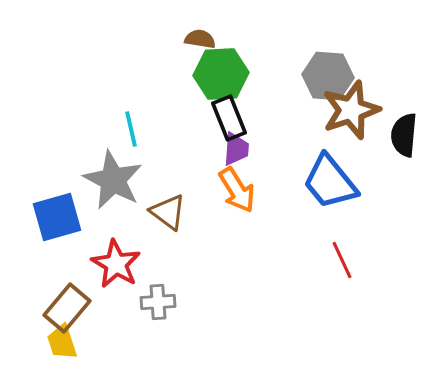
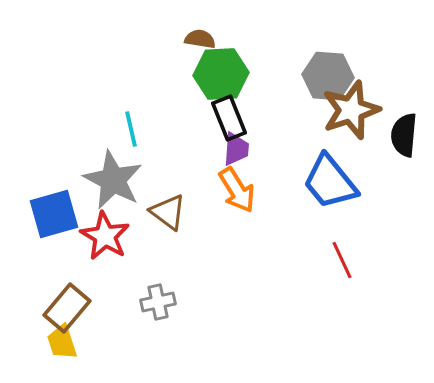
blue square: moved 3 px left, 3 px up
red star: moved 11 px left, 28 px up
gray cross: rotated 8 degrees counterclockwise
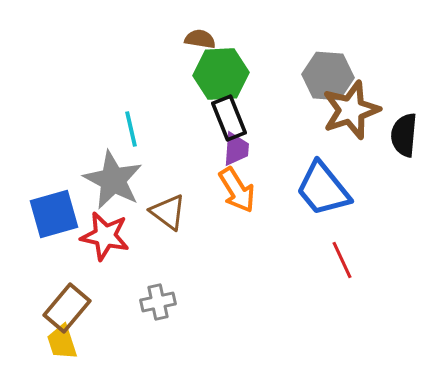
blue trapezoid: moved 7 px left, 7 px down
red star: rotated 18 degrees counterclockwise
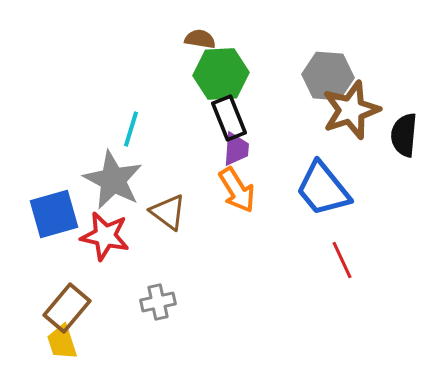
cyan line: rotated 30 degrees clockwise
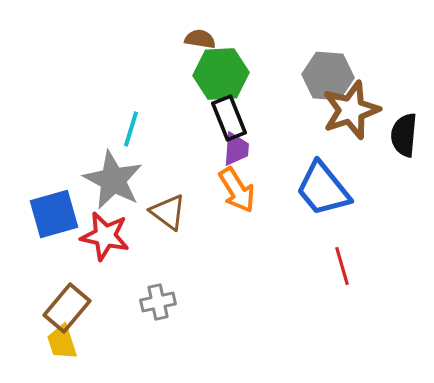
red line: moved 6 px down; rotated 9 degrees clockwise
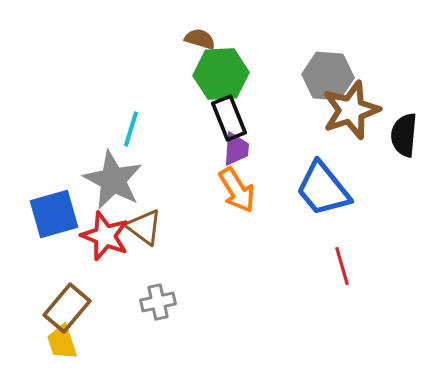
brown semicircle: rotated 8 degrees clockwise
brown triangle: moved 24 px left, 15 px down
red star: rotated 9 degrees clockwise
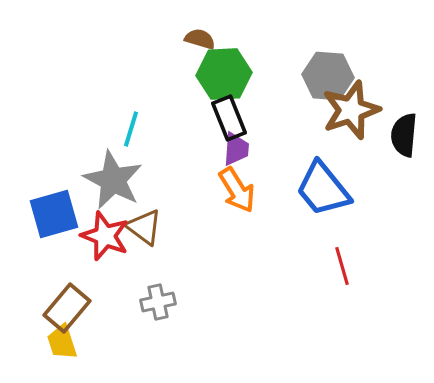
green hexagon: moved 3 px right
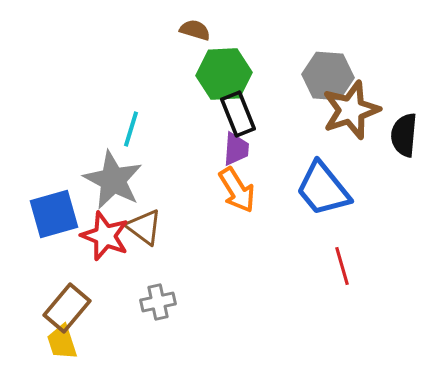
brown semicircle: moved 5 px left, 9 px up
black rectangle: moved 9 px right, 4 px up
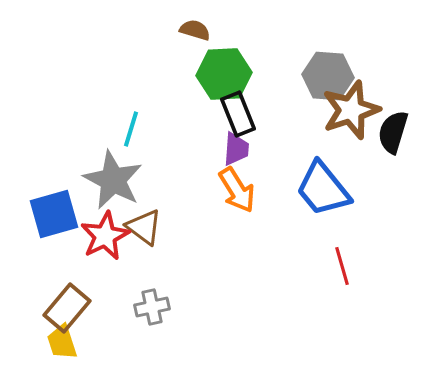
black semicircle: moved 11 px left, 3 px up; rotated 12 degrees clockwise
red star: rotated 24 degrees clockwise
gray cross: moved 6 px left, 5 px down
